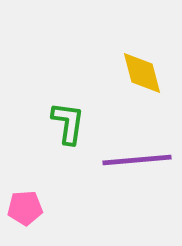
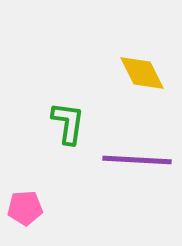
yellow diamond: rotated 12 degrees counterclockwise
purple line: rotated 8 degrees clockwise
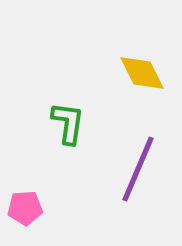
purple line: moved 1 px right, 9 px down; rotated 70 degrees counterclockwise
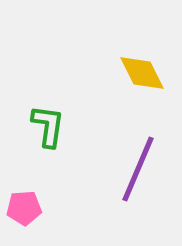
green L-shape: moved 20 px left, 3 px down
pink pentagon: moved 1 px left
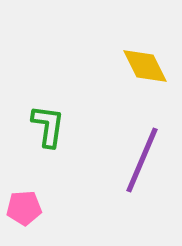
yellow diamond: moved 3 px right, 7 px up
purple line: moved 4 px right, 9 px up
